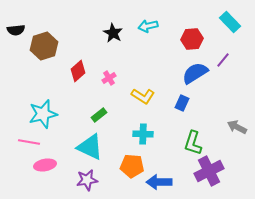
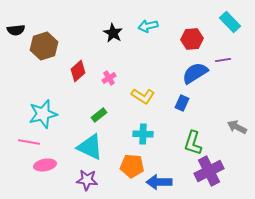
purple line: rotated 42 degrees clockwise
purple star: rotated 15 degrees clockwise
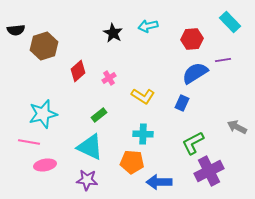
green L-shape: rotated 45 degrees clockwise
orange pentagon: moved 4 px up
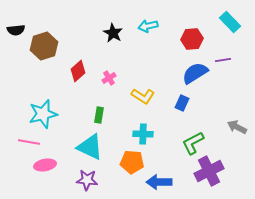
green rectangle: rotated 42 degrees counterclockwise
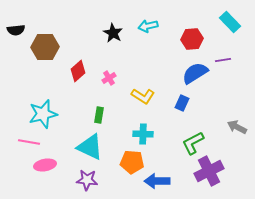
brown hexagon: moved 1 px right, 1 px down; rotated 16 degrees clockwise
blue arrow: moved 2 px left, 1 px up
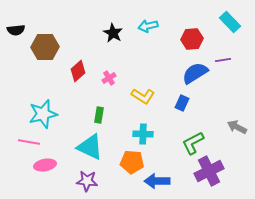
purple star: moved 1 px down
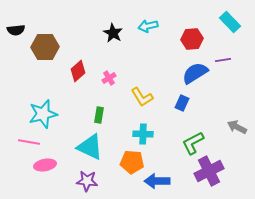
yellow L-shape: moved 1 px left, 1 px down; rotated 25 degrees clockwise
